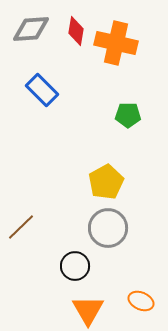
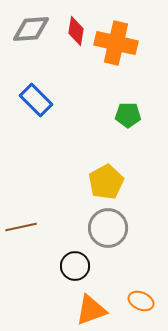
blue rectangle: moved 6 px left, 10 px down
brown line: rotated 32 degrees clockwise
orange triangle: moved 3 px right; rotated 40 degrees clockwise
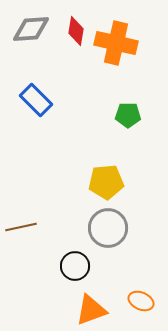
yellow pentagon: rotated 24 degrees clockwise
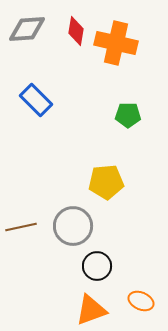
gray diamond: moved 4 px left
gray circle: moved 35 px left, 2 px up
black circle: moved 22 px right
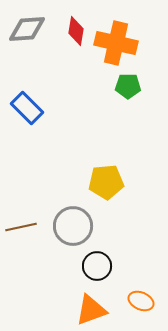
blue rectangle: moved 9 px left, 8 px down
green pentagon: moved 29 px up
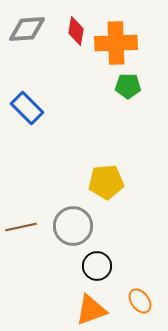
orange cross: rotated 15 degrees counterclockwise
orange ellipse: moved 1 px left; rotated 30 degrees clockwise
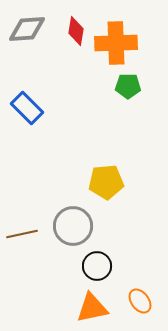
brown line: moved 1 px right, 7 px down
orange triangle: moved 1 px right, 2 px up; rotated 8 degrees clockwise
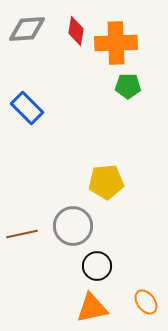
orange ellipse: moved 6 px right, 1 px down
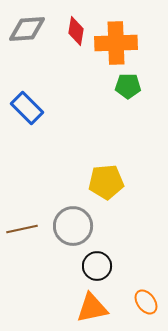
brown line: moved 5 px up
